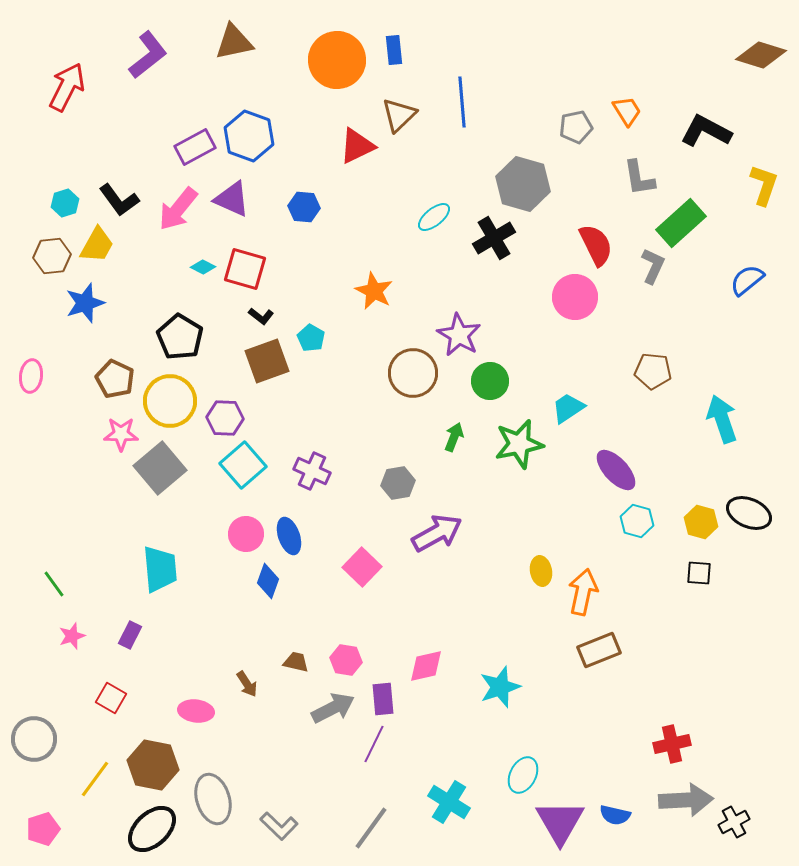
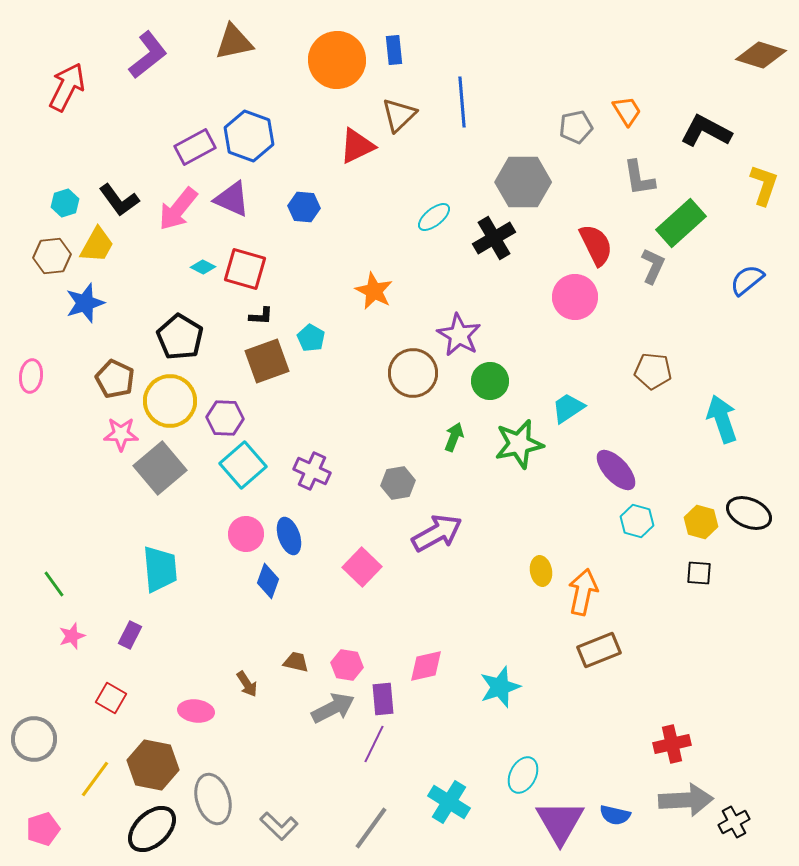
gray hexagon at (523, 184): moved 2 px up; rotated 16 degrees counterclockwise
black L-shape at (261, 316): rotated 35 degrees counterclockwise
pink hexagon at (346, 660): moved 1 px right, 5 px down
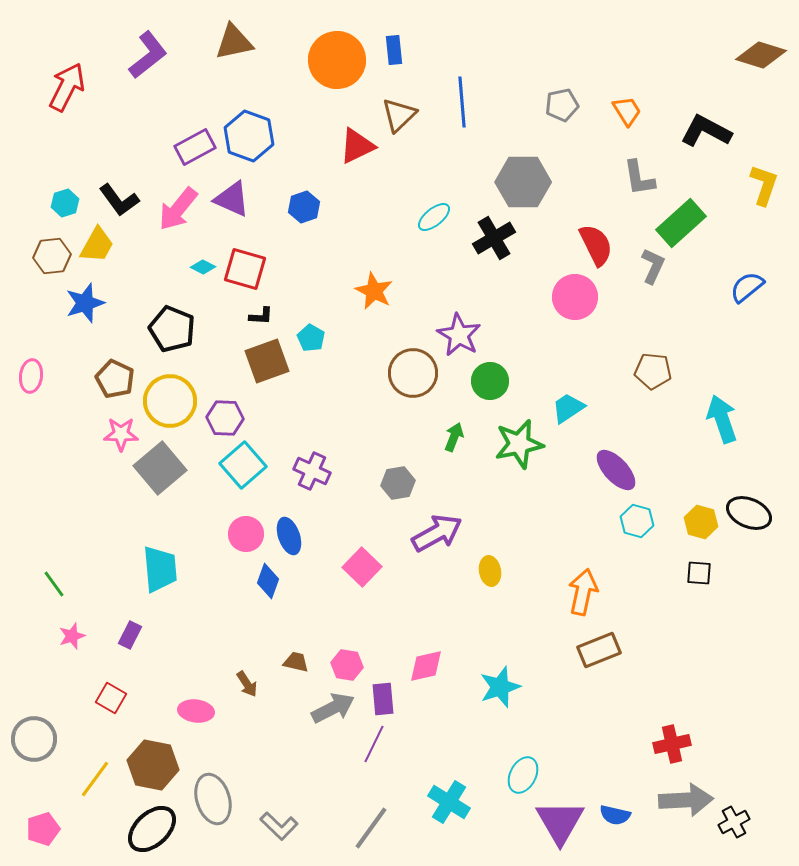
gray pentagon at (576, 127): moved 14 px left, 22 px up
blue hexagon at (304, 207): rotated 24 degrees counterclockwise
blue semicircle at (747, 280): moved 7 px down
black pentagon at (180, 337): moved 8 px left, 8 px up; rotated 9 degrees counterclockwise
yellow ellipse at (541, 571): moved 51 px left
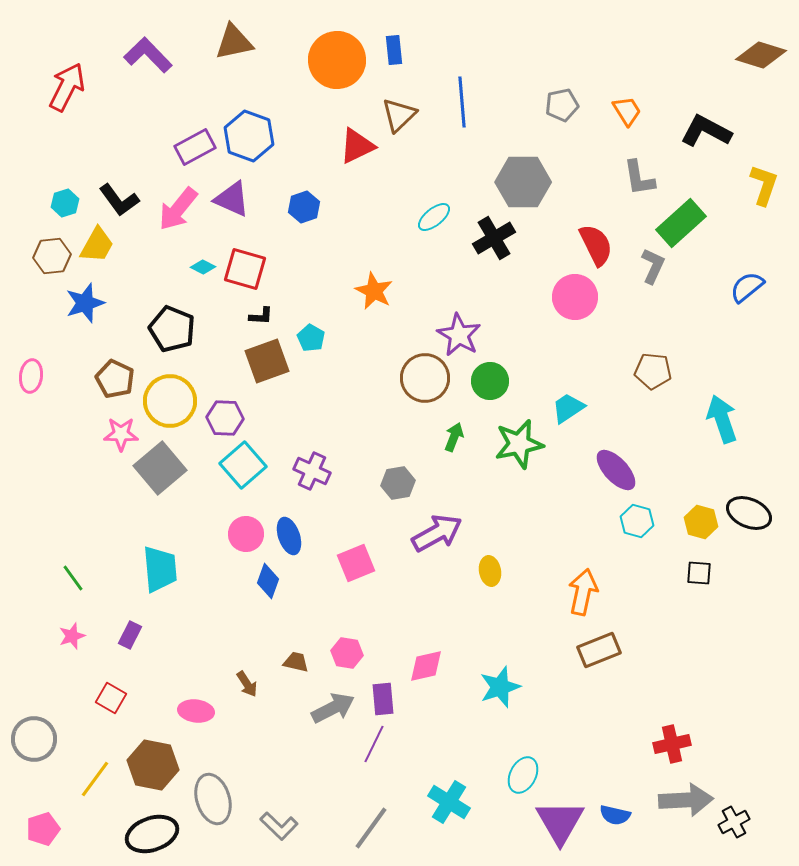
purple L-shape at (148, 55): rotated 96 degrees counterclockwise
brown circle at (413, 373): moved 12 px right, 5 px down
pink square at (362, 567): moved 6 px left, 4 px up; rotated 24 degrees clockwise
green line at (54, 584): moved 19 px right, 6 px up
pink hexagon at (347, 665): moved 12 px up
black ellipse at (152, 829): moved 5 px down; rotated 24 degrees clockwise
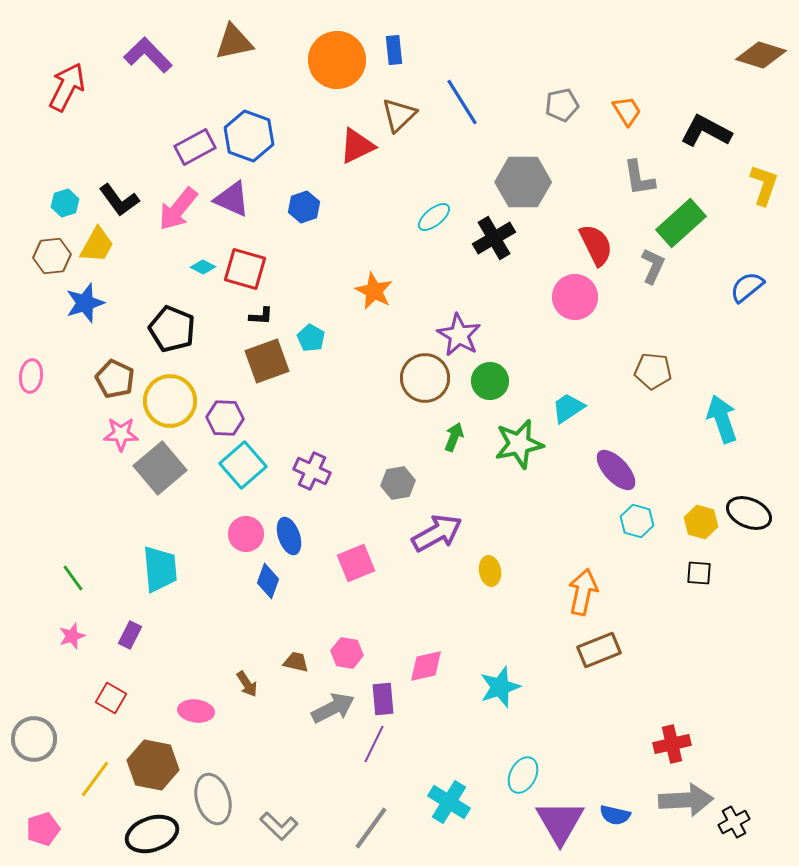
blue line at (462, 102): rotated 27 degrees counterclockwise
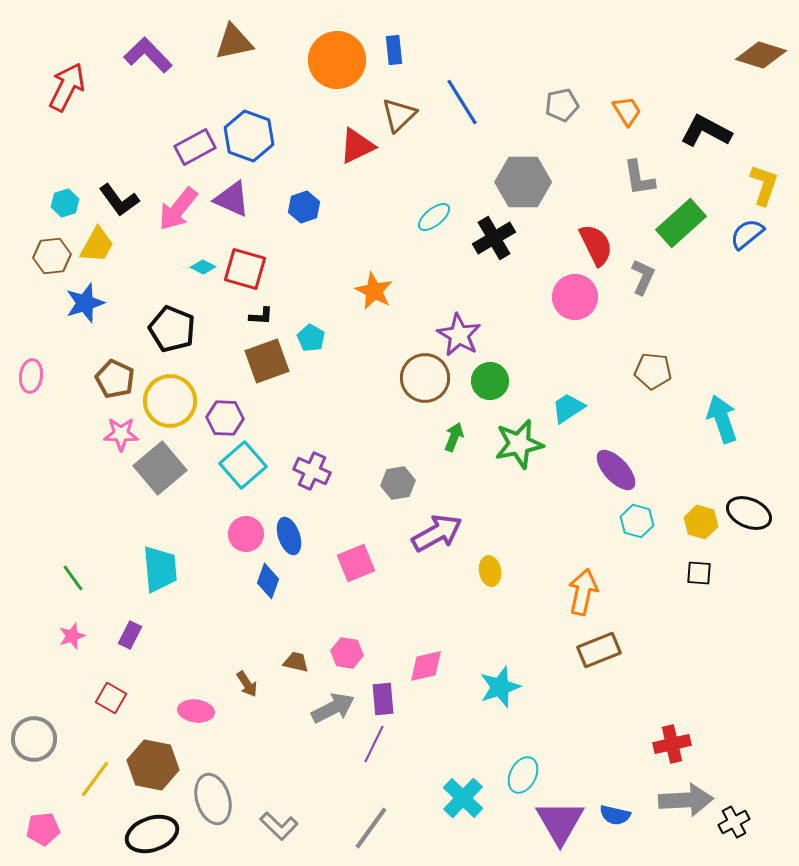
gray L-shape at (653, 266): moved 10 px left, 11 px down
blue semicircle at (747, 287): moved 53 px up
cyan cross at (449, 802): moved 14 px right, 4 px up; rotated 12 degrees clockwise
pink pentagon at (43, 829): rotated 12 degrees clockwise
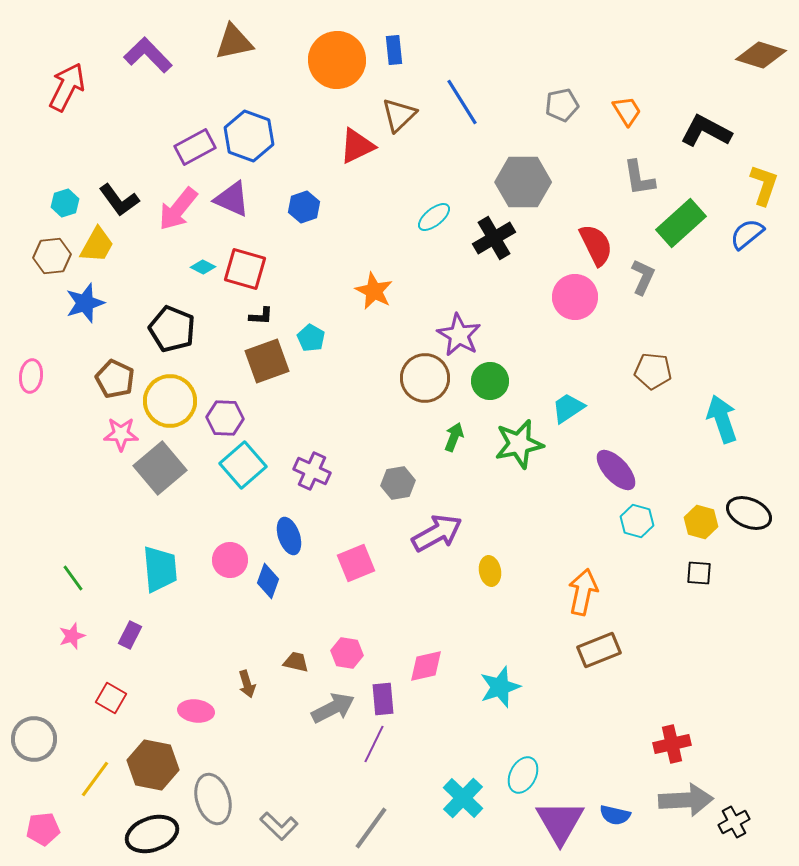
pink circle at (246, 534): moved 16 px left, 26 px down
brown arrow at (247, 684): rotated 16 degrees clockwise
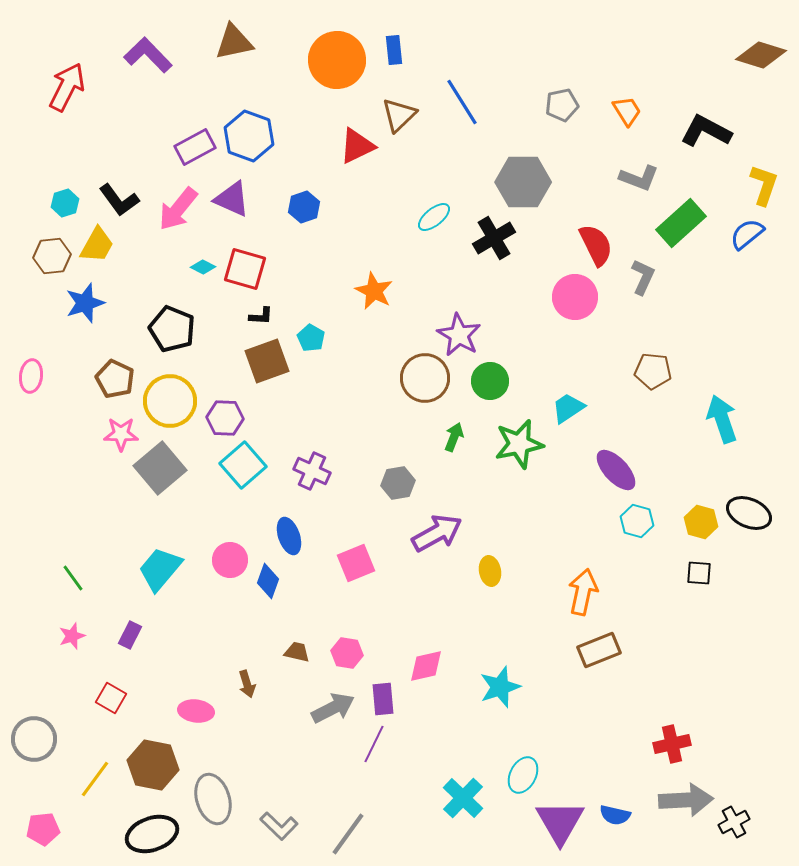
gray L-shape at (639, 178): rotated 60 degrees counterclockwise
cyan trapezoid at (160, 569): rotated 135 degrees counterclockwise
brown trapezoid at (296, 662): moved 1 px right, 10 px up
gray line at (371, 828): moved 23 px left, 6 px down
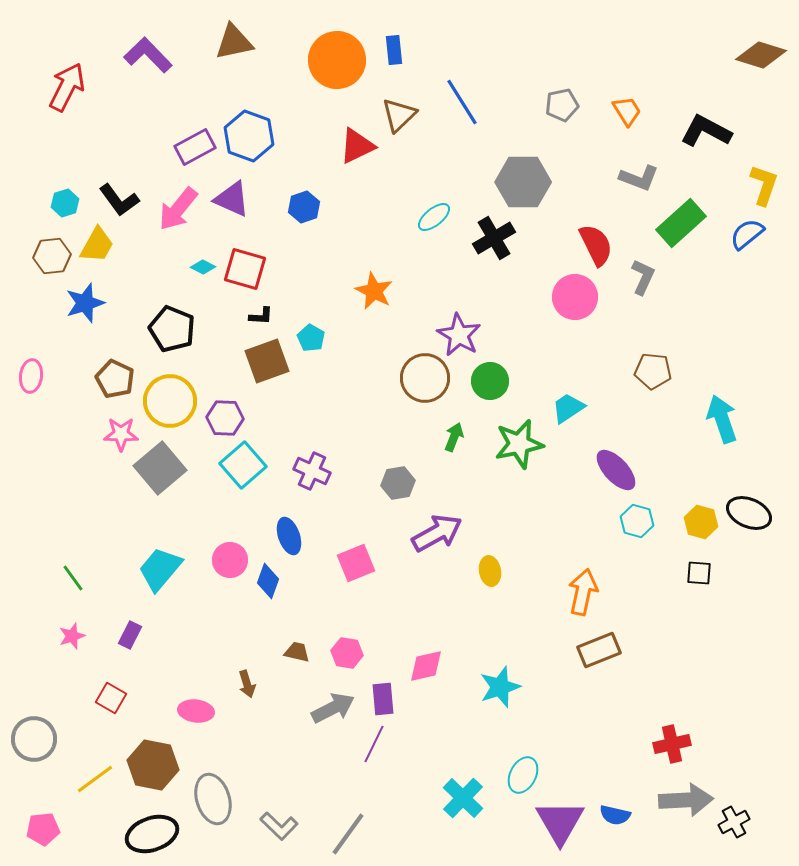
yellow line at (95, 779): rotated 18 degrees clockwise
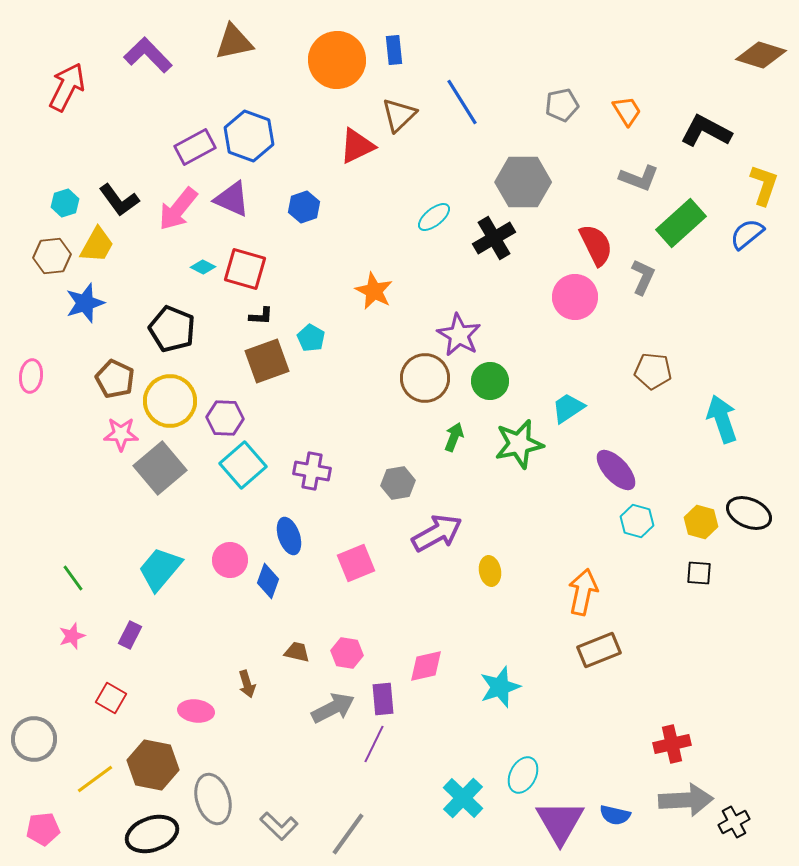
purple cross at (312, 471): rotated 15 degrees counterclockwise
